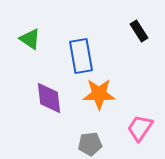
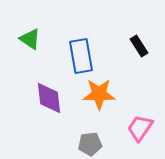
black rectangle: moved 15 px down
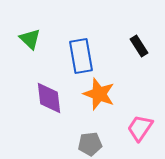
green triangle: rotated 10 degrees clockwise
orange star: rotated 20 degrees clockwise
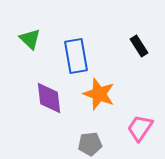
blue rectangle: moved 5 px left
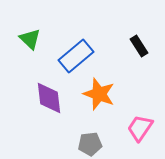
blue rectangle: rotated 60 degrees clockwise
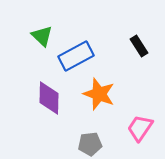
green triangle: moved 12 px right, 3 px up
blue rectangle: rotated 12 degrees clockwise
purple diamond: rotated 8 degrees clockwise
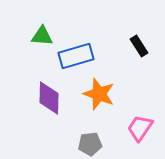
green triangle: rotated 40 degrees counterclockwise
blue rectangle: rotated 12 degrees clockwise
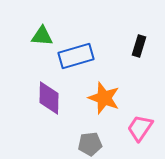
black rectangle: rotated 50 degrees clockwise
orange star: moved 5 px right, 4 px down
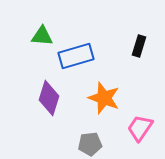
purple diamond: rotated 16 degrees clockwise
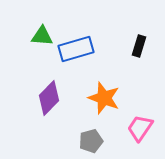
blue rectangle: moved 7 px up
purple diamond: rotated 28 degrees clockwise
gray pentagon: moved 1 px right, 3 px up; rotated 10 degrees counterclockwise
